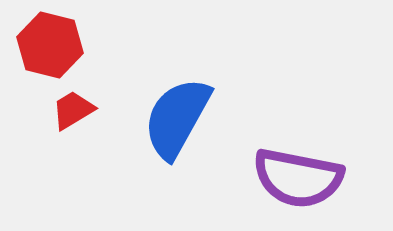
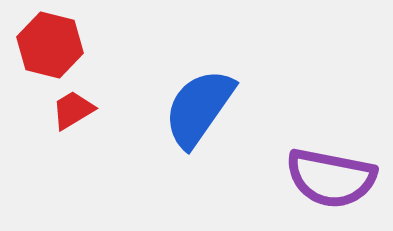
blue semicircle: moved 22 px right, 10 px up; rotated 6 degrees clockwise
purple semicircle: moved 33 px right
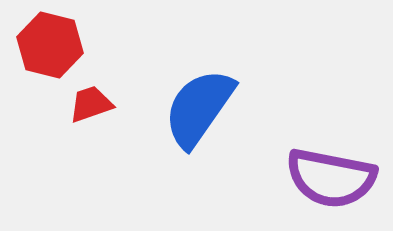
red trapezoid: moved 18 px right, 6 px up; rotated 12 degrees clockwise
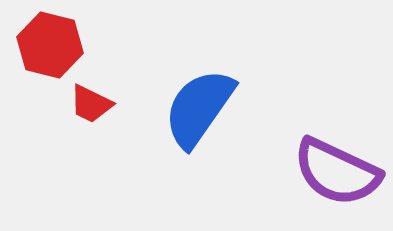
red trapezoid: rotated 135 degrees counterclockwise
purple semicircle: moved 6 px right, 6 px up; rotated 14 degrees clockwise
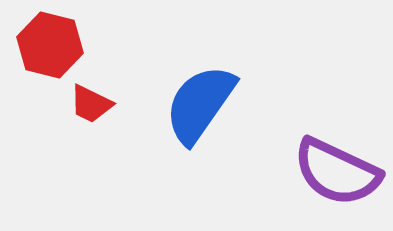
blue semicircle: moved 1 px right, 4 px up
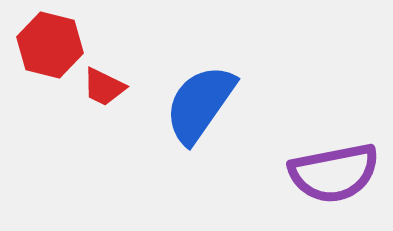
red trapezoid: moved 13 px right, 17 px up
purple semicircle: moved 3 px left, 1 px down; rotated 36 degrees counterclockwise
